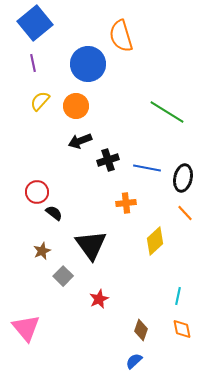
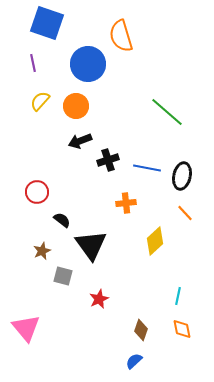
blue square: moved 12 px right; rotated 32 degrees counterclockwise
green line: rotated 9 degrees clockwise
black ellipse: moved 1 px left, 2 px up
black semicircle: moved 8 px right, 7 px down
gray square: rotated 30 degrees counterclockwise
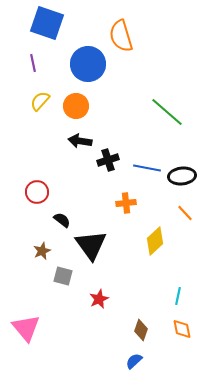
black arrow: rotated 30 degrees clockwise
black ellipse: rotated 72 degrees clockwise
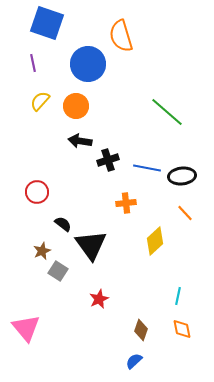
black semicircle: moved 1 px right, 4 px down
gray square: moved 5 px left, 5 px up; rotated 18 degrees clockwise
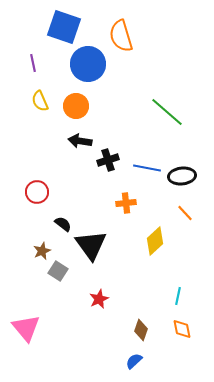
blue square: moved 17 px right, 4 px down
yellow semicircle: rotated 65 degrees counterclockwise
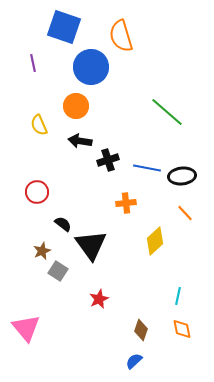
blue circle: moved 3 px right, 3 px down
yellow semicircle: moved 1 px left, 24 px down
